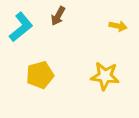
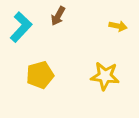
cyan L-shape: rotated 8 degrees counterclockwise
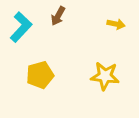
yellow arrow: moved 2 px left, 2 px up
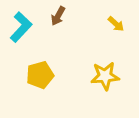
yellow arrow: rotated 30 degrees clockwise
yellow star: rotated 12 degrees counterclockwise
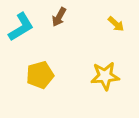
brown arrow: moved 1 px right, 1 px down
cyan L-shape: rotated 16 degrees clockwise
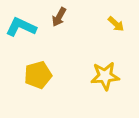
cyan L-shape: rotated 124 degrees counterclockwise
yellow pentagon: moved 2 px left
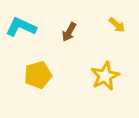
brown arrow: moved 10 px right, 15 px down
yellow arrow: moved 1 px right, 1 px down
yellow star: rotated 20 degrees counterclockwise
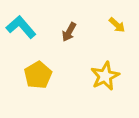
cyan L-shape: rotated 24 degrees clockwise
yellow pentagon: rotated 16 degrees counterclockwise
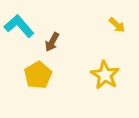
cyan L-shape: moved 2 px left, 1 px up
brown arrow: moved 17 px left, 10 px down
yellow star: moved 1 px up; rotated 16 degrees counterclockwise
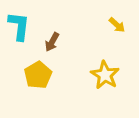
cyan L-shape: rotated 48 degrees clockwise
